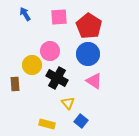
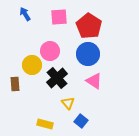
black cross: rotated 20 degrees clockwise
yellow rectangle: moved 2 px left
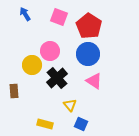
pink square: rotated 24 degrees clockwise
brown rectangle: moved 1 px left, 7 px down
yellow triangle: moved 2 px right, 2 px down
blue square: moved 3 px down; rotated 16 degrees counterclockwise
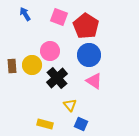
red pentagon: moved 3 px left
blue circle: moved 1 px right, 1 px down
brown rectangle: moved 2 px left, 25 px up
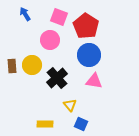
pink circle: moved 11 px up
pink triangle: rotated 24 degrees counterclockwise
yellow rectangle: rotated 14 degrees counterclockwise
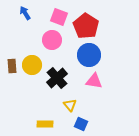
blue arrow: moved 1 px up
pink circle: moved 2 px right
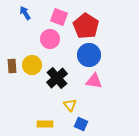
pink circle: moved 2 px left, 1 px up
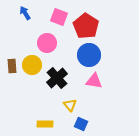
pink circle: moved 3 px left, 4 px down
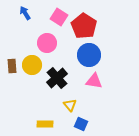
pink square: rotated 12 degrees clockwise
red pentagon: moved 2 px left
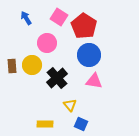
blue arrow: moved 1 px right, 5 px down
